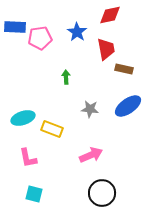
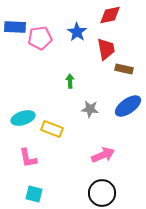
green arrow: moved 4 px right, 4 px down
pink arrow: moved 12 px right
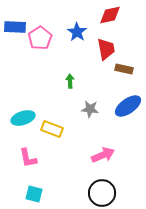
pink pentagon: rotated 25 degrees counterclockwise
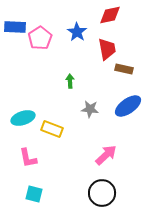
red trapezoid: moved 1 px right
pink arrow: moved 3 px right; rotated 20 degrees counterclockwise
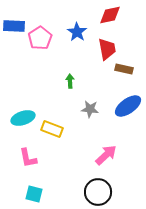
blue rectangle: moved 1 px left, 1 px up
black circle: moved 4 px left, 1 px up
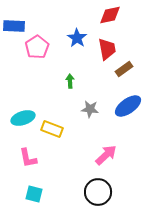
blue star: moved 6 px down
pink pentagon: moved 3 px left, 9 px down
brown rectangle: rotated 48 degrees counterclockwise
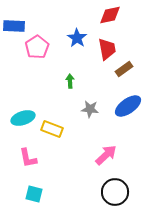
black circle: moved 17 px right
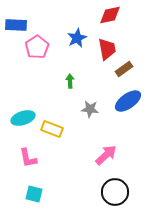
blue rectangle: moved 2 px right, 1 px up
blue star: rotated 12 degrees clockwise
blue ellipse: moved 5 px up
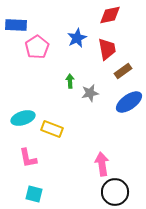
brown rectangle: moved 1 px left, 2 px down
blue ellipse: moved 1 px right, 1 px down
gray star: moved 16 px up; rotated 18 degrees counterclockwise
pink arrow: moved 4 px left, 9 px down; rotated 55 degrees counterclockwise
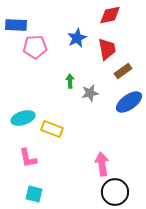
pink pentagon: moved 2 px left; rotated 30 degrees clockwise
